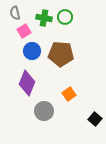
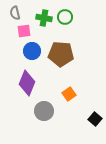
pink square: rotated 24 degrees clockwise
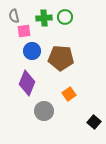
gray semicircle: moved 1 px left, 3 px down
green cross: rotated 14 degrees counterclockwise
brown pentagon: moved 4 px down
black square: moved 1 px left, 3 px down
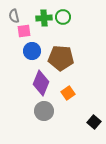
green circle: moved 2 px left
purple diamond: moved 14 px right
orange square: moved 1 px left, 1 px up
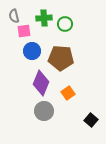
green circle: moved 2 px right, 7 px down
black square: moved 3 px left, 2 px up
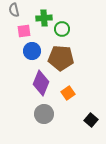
gray semicircle: moved 6 px up
green circle: moved 3 px left, 5 px down
gray circle: moved 3 px down
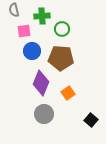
green cross: moved 2 px left, 2 px up
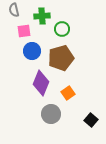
brown pentagon: rotated 20 degrees counterclockwise
gray circle: moved 7 px right
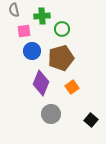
orange square: moved 4 px right, 6 px up
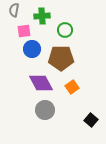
gray semicircle: rotated 24 degrees clockwise
green circle: moved 3 px right, 1 px down
blue circle: moved 2 px up
brown pentagon: rotated 15 degrees clockwise
purple diamond: rotated 50 degrees counterclockwise
gray circle: moved 6 px left, 4 px up
